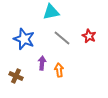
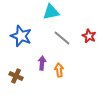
blue star: moved 3 px left, 3 px up
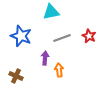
gray line: rotated 60 degrees counterclockwise
purple arrow: moved 3 px right, 5 px up
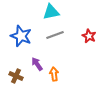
gray line: moved 7 px left, 3 px up
purple arrow: moved 8 px left, 6 px down; rotated 40 degrees counterclockwise
orange arrow: moved 5 px left, 4 px down
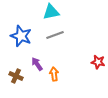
red star: moved 9 px right, 26 px down; rotated 16 degrees counterclockwise
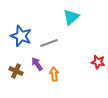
cyan triangle: moved 20 px right, 5 px down; rotated 30 degrees counterclockwise
gray line: moved 6 px left, 8 px down
brown cross: moved 5 px up
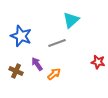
cyan triangle: moved 3 px down
gray line: moved 8 px right
orange arrow: rotated 56 degrees clockwise
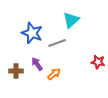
blue star: moved 11 px right, 3 px up
brown cross: rotated 24 degrees counterclockwise
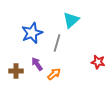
blue star: rotated 30 degrees clockwise
gray line: rotated 54 degrees counterclockwise
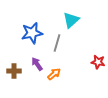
blue star: rotated 10 degrees clockwise
brown cross: moved 2 px left
